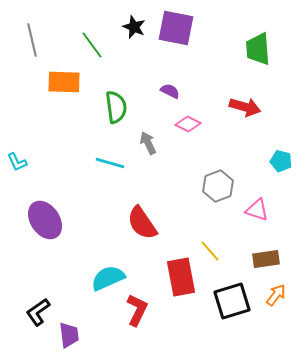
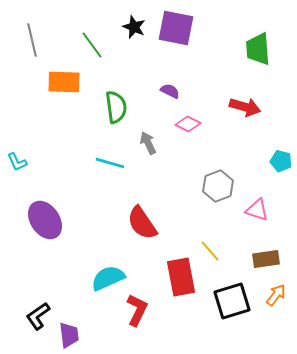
black L-shape: moved 4 px down
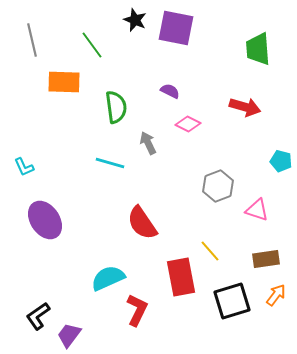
black star: moved 1 px right, 7 px up
cyan L-shape: moved 7 px right, 5 px down
purple trapezoid: rotated 136 degrees counterclockwise
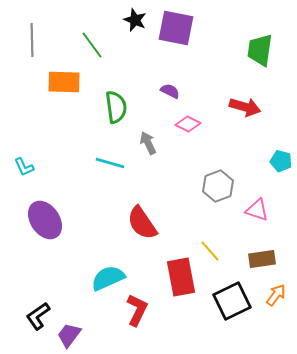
gray line: rotated 12 degrees clockwise
green trapezoid: moved 2 px right, 1 px down; rotated 12 degrees clockwise
brown rectangle: moved 4 px left
black square: rotated 9 degrees counterclockwise
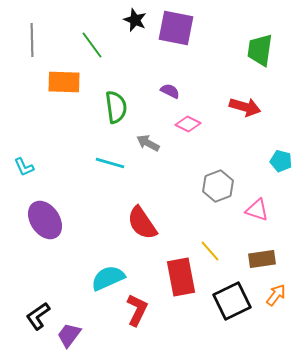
gray arrow: rotated 35 degrees counterclockwise
